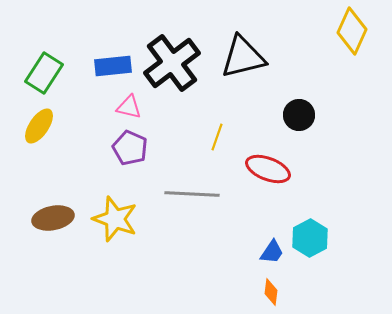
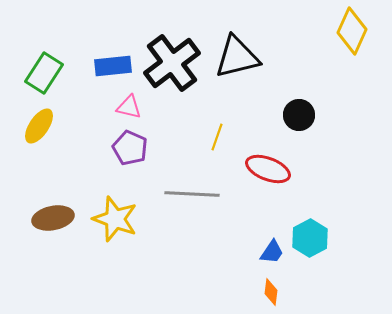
black triangle: moved 6 px left
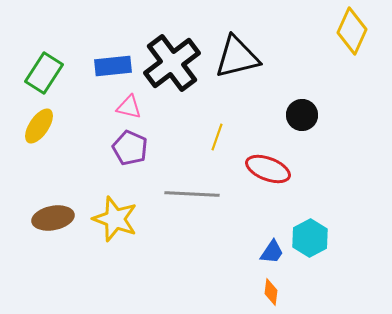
black circle: moved 3 px right
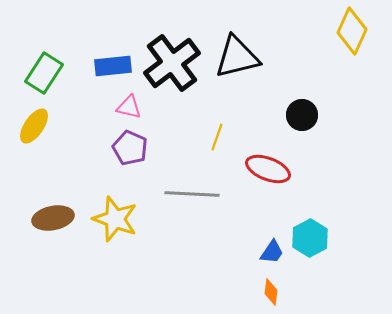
yellow ellipse: moved 5 px left
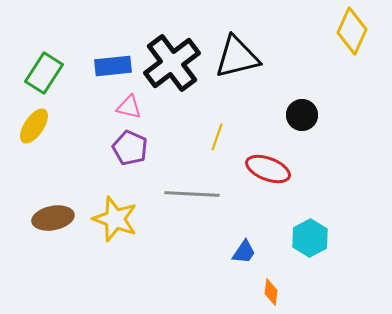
blue trapezoid: moved 28 px left
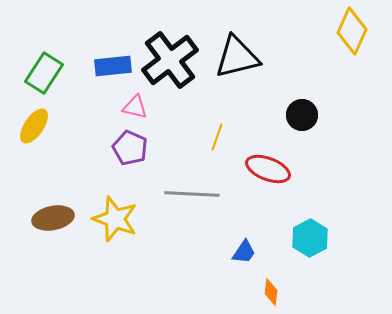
black cross: moved 2 px left, 3 px up
pink triangle: moved 6 px right
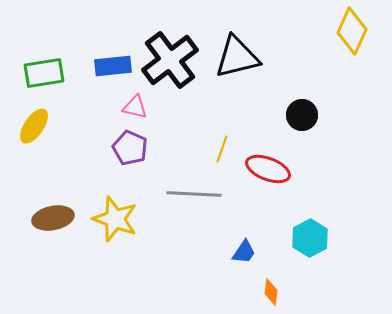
green rectangle: rotated 48 degrees clockwise
yellow line: moved 5 px right, 12 px down
gray line: moved 2 px right
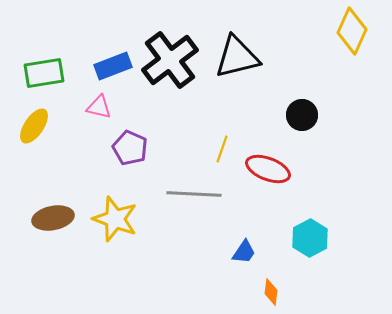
blue rectangle: rotated 15 degrees counterclockwise
pink triangle: moved 36 px left
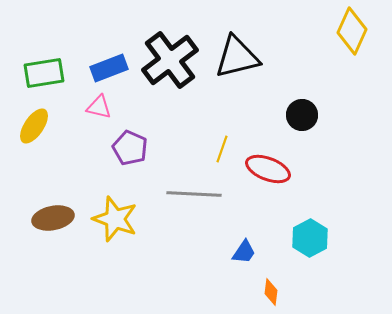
blue rectangle: moved 4 px left, 2 px down
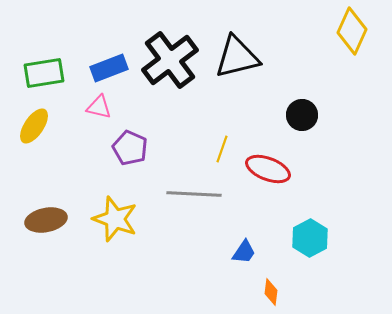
brown ellipse: moved 7 px left, 2 px down
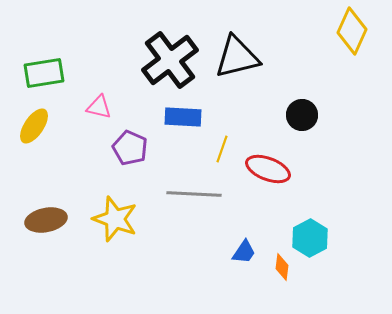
blue rectangle: moved 74 px right, 49 px down; rotated 24 degrees clockwise
orange diamond: moved 11 px right, 25 px up
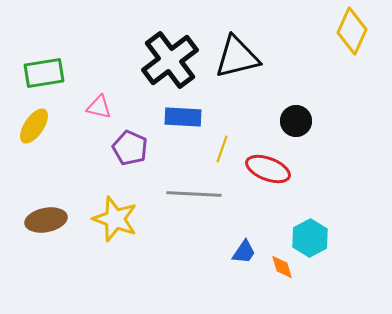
black circle: moved 6 px left, 6 px down
orange diamond: rotated 24 degrees counterclockwise
